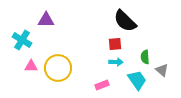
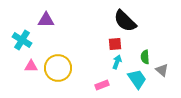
cyan arrow: moved 1 px right; rotated 72 degrees counterclockwise
cyan trapezoid: moved 1 px up
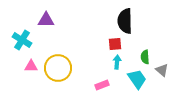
black semicircle: rotated 45 degrees clockwise
cyan arrow: rotated 16 degrees counterclockwise
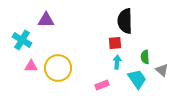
red square: moved 1 px up
